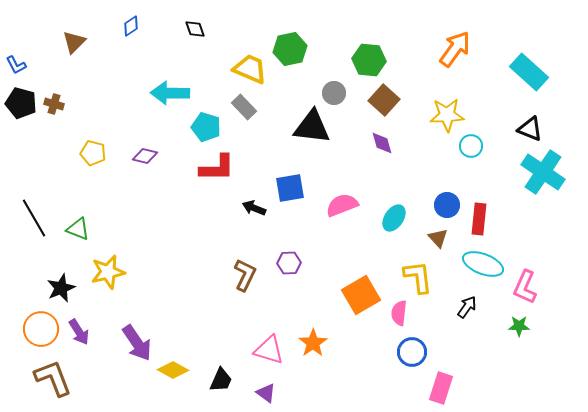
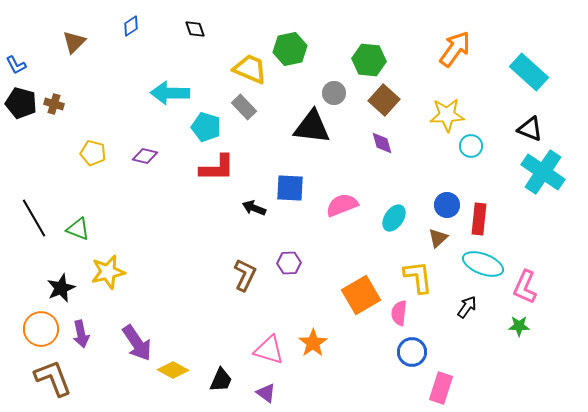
blue square at (290, 188): rotated 12 degrees clockwise
brown triangle at (438, 238): rotated 30 degrees clockwise
purple arrow at (79, 332): moved 2 px right, 2 px down; rotated 20 degrees clockwise
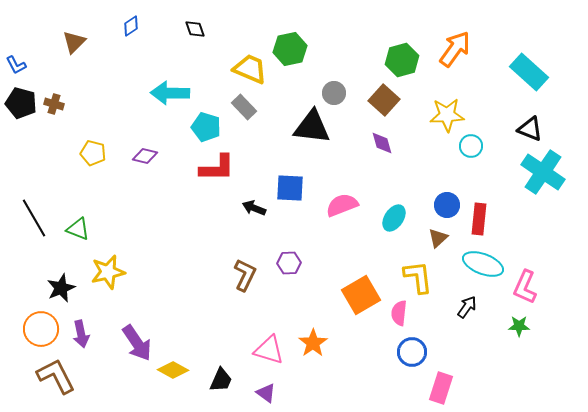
green hexagon at (369, 60): moved 33 px right; rotated 20 degrees counterclockwise
brown L-shape at (53, 378): moved 3 px right, 2 px up; rotated 6 degrees counterclockwise
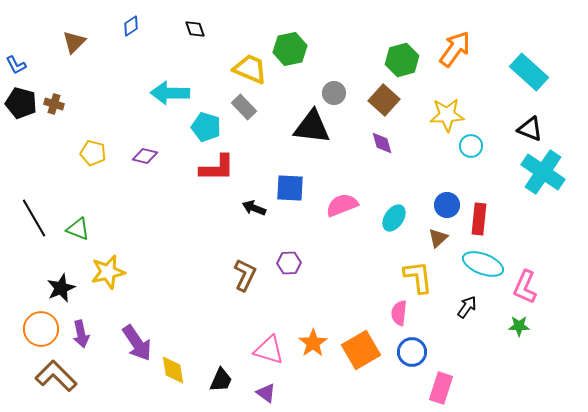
orange square at (361, 295): moved 55 px down
yellow diamond at (173, 370): rotated 52 degrees clockwise
brown L-shape at (56, 376): rotated 18 degrees counterclockwise
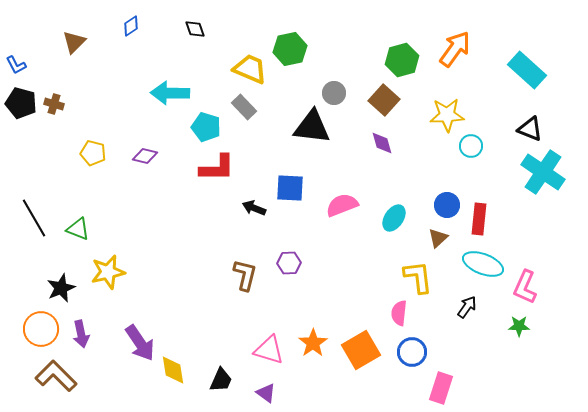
cyan rectangle at (529, 72): moved 2 px left, 2 px up
brown L-shape at (245, 275): rotated 12 degrees counterclockwise
purple arrow at (137, 343): moved 3 px right
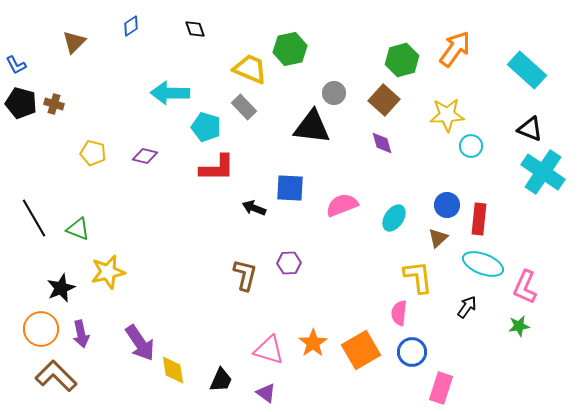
green star at (519, 326): rotated 10 degrees counterclockwise
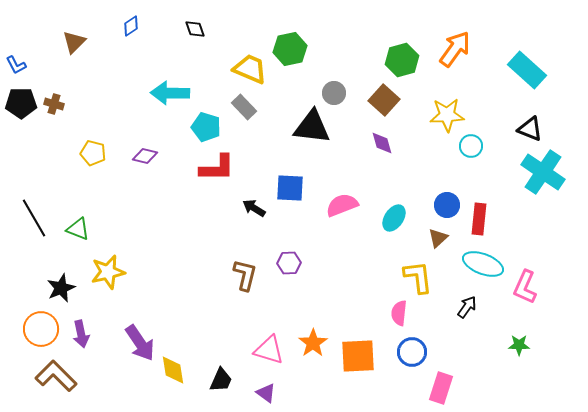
black pentagon at (21, 103): rotated 16 degrees counterclockwise
black arrow at (254, 208): rotated 10 degrees clockwise
green star at (519, 326): moved 19 px down; rotated 10 degrees clockwise
orange square at (361, 350): moved 3 px left, 6 px down; rotated 27 degrees clockwise
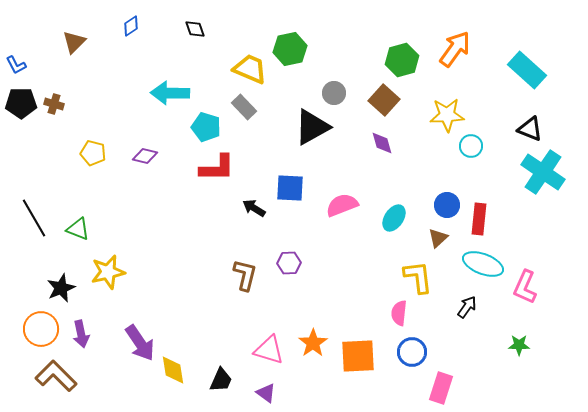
black triangle at (312, 127): rotated 36 degrees counterclockwise
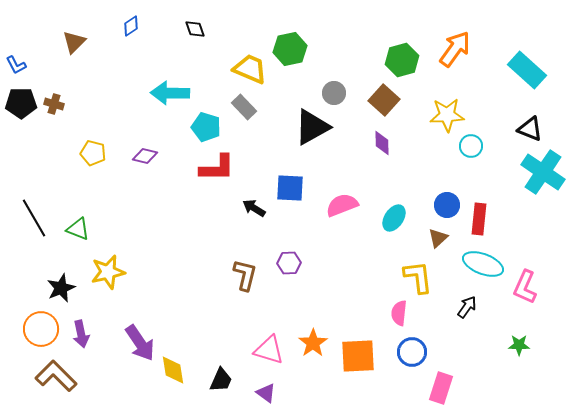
purple diamond at (382, 143): rotated 15 degrees clockwise
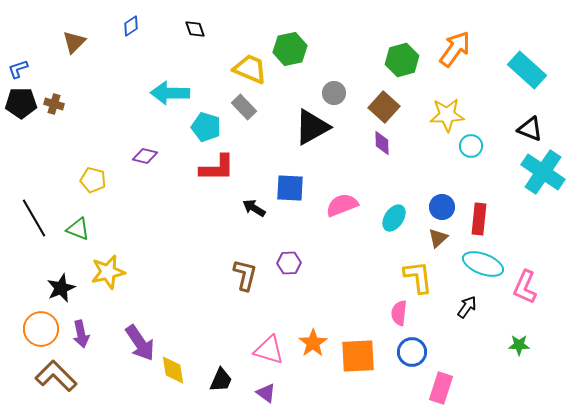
blue L-shape at (16, 65): moved 2 px right, 4 px down; rotated 100 degrees clockwise
brown square at (384, 100): moved 7 px down
yellow pentagon at (93, 153): moved 27 px down
blue circle at (447, 205): moved 5 px left, 2 px down
